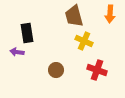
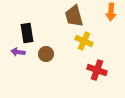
orange arrow: moved 1 px right, 2 px up
purple arrow: moved 1 px right
brown circle: moved 10 px left, 16 px up
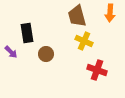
orange arrow: moved 1 px left, 1 px down
brown trapezoid: moved 3 px right
purple arrow: moved 7 px left; rotated 144 degrees counterclockwise
